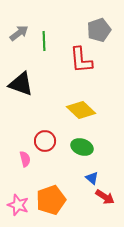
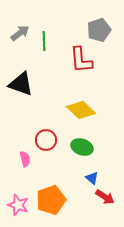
gray arrow: moved 1 px right
red circle: moved 1 px right, 1 px up
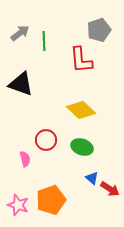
red arrow: moved 5 px right, 8 px up
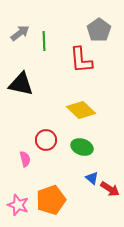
gray pentagon: rotated 15 degrees counterclockwise
black triangle: rotated 8 degrees counterclockwise
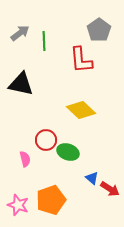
green ellipse: moved 14 px left, 5 px down
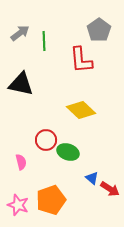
pink semicircle: moved 4 px left, 3 px down
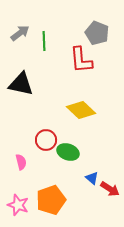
gray pentagon: moved 2 px left, 3 px down; rotated 15 degrees counterclockwise
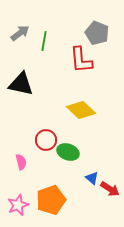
green line: rotated 12 degrees clockwise
pink star: rotated 30 degrees clockwise
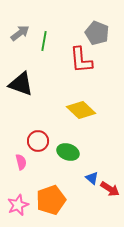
black triangle: rotated 8 degrees clockwise
red circle: moved 8 px left, 1 px down
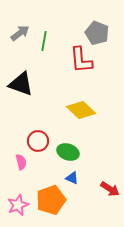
blue triangle: moved 20 px left; rotated 16 degrees counterclockwise
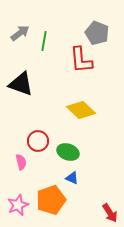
red arrow: moved 24 px down; rotated 24 degrees clockwise
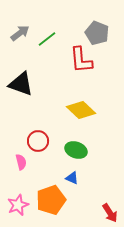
green line: moved 3 px right, 2 px up; rotated 42 degrees clockwise
green ellipse: moved 8 px right, 2 px up
